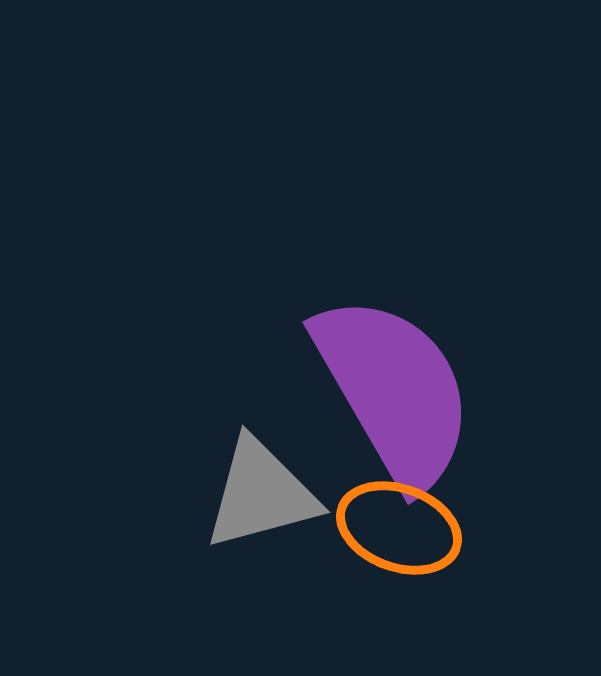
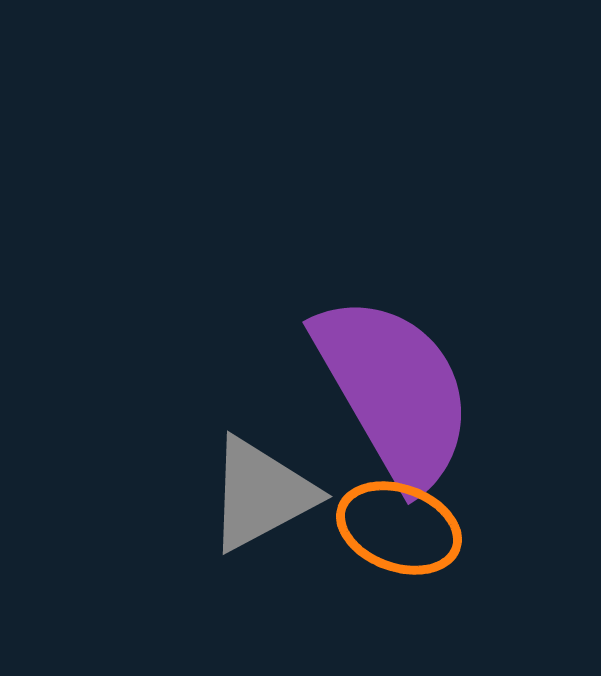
gray triangle: rotated 13 degrees counterclockwise
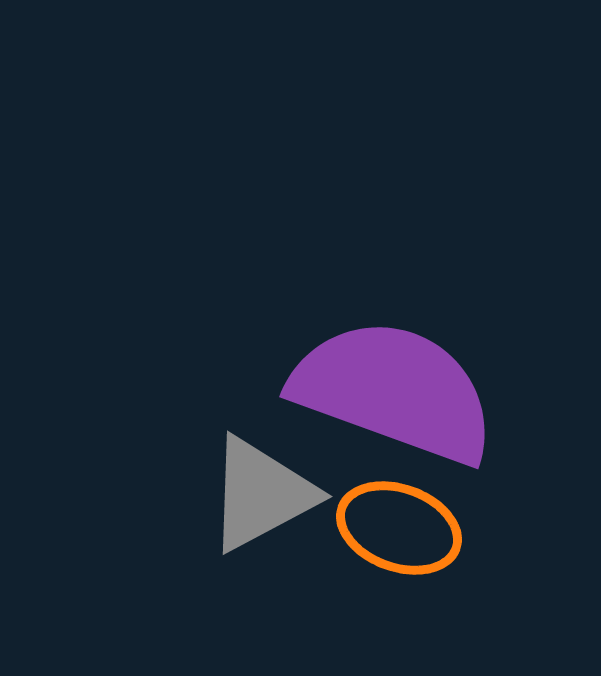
purple semicircle: rotated 40 degrees counterclockwise
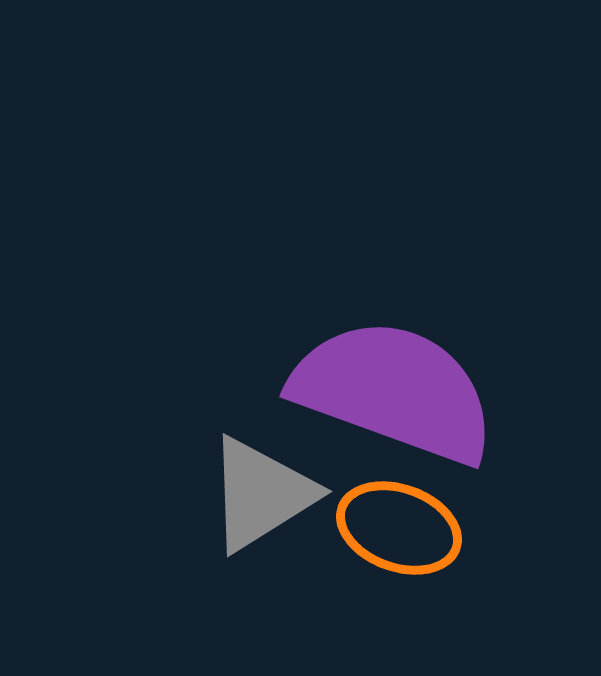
gray triangle: rotated 4 degrees counterclockwise
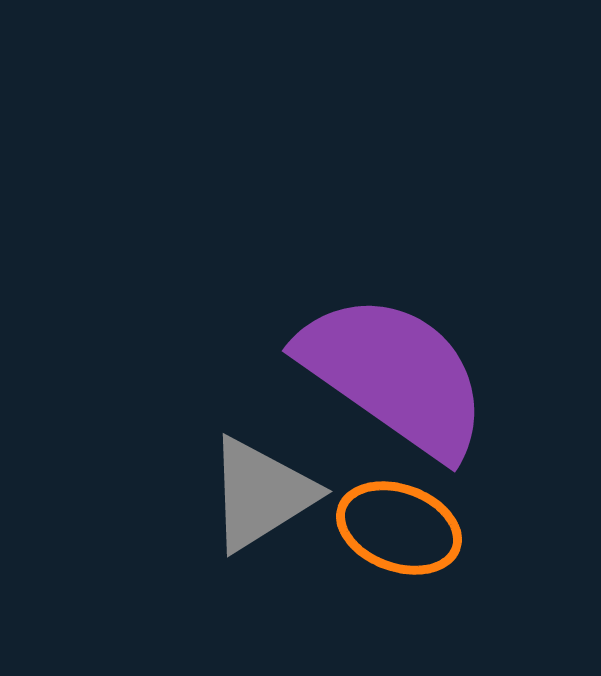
purple semicircle: moved 16 px up; rotated 15 degrees clockwise
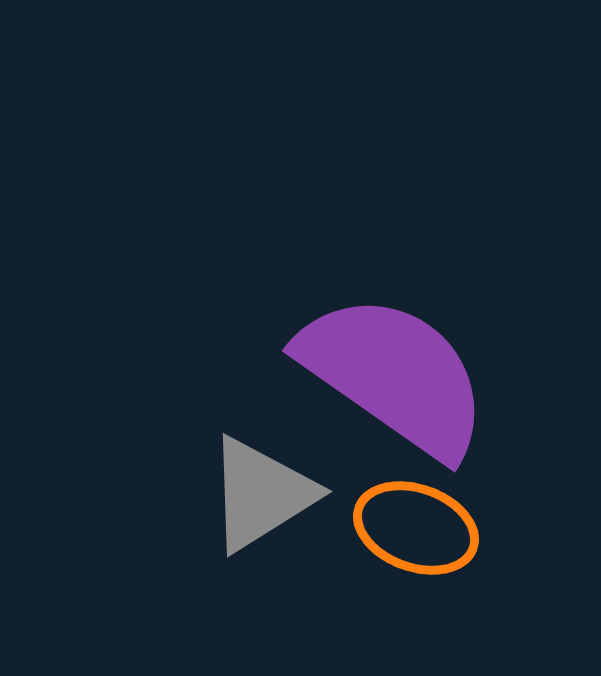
orange ellipse: moved 17 px right
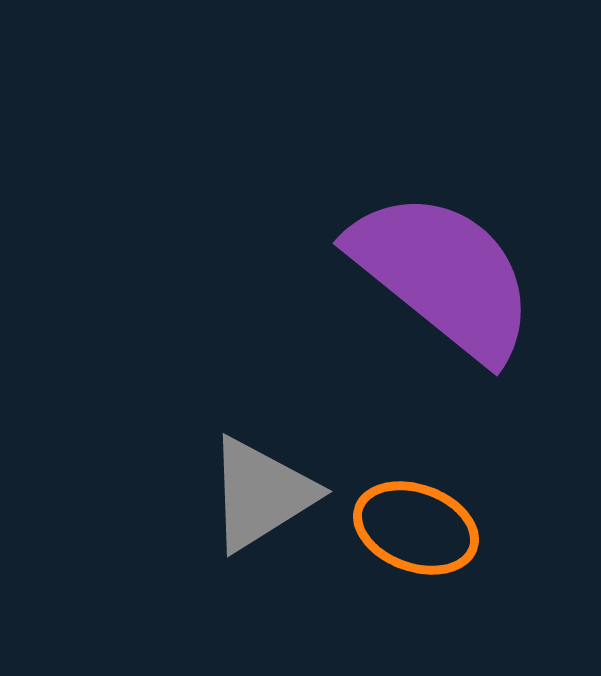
purple semicircle: moved 49 px right, 100 px up; rotated 4 degrees clockwise
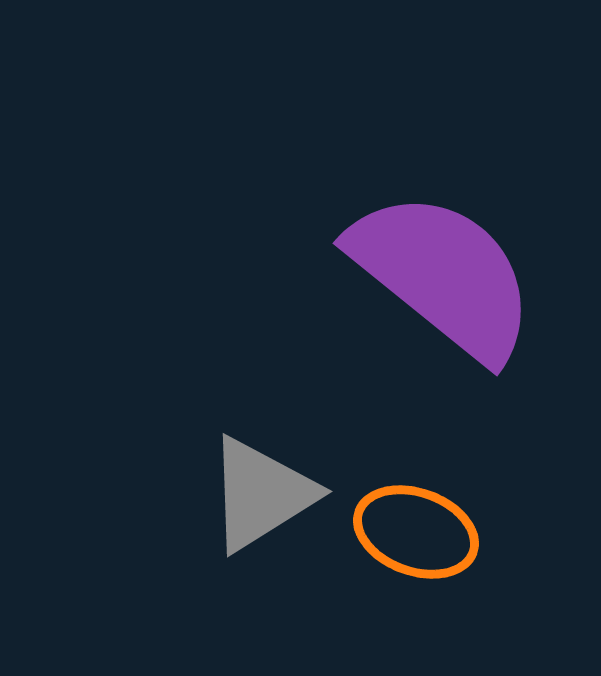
orange ellipse: moved 4 px down
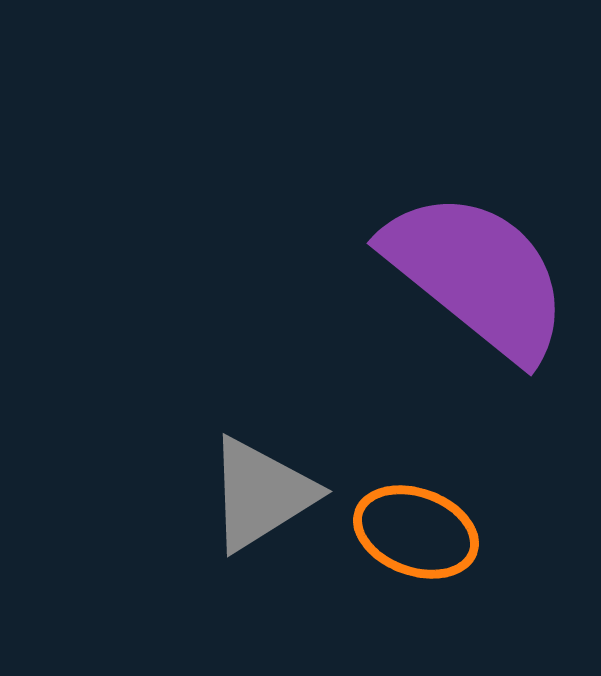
purple semicircle: moved 34 px right
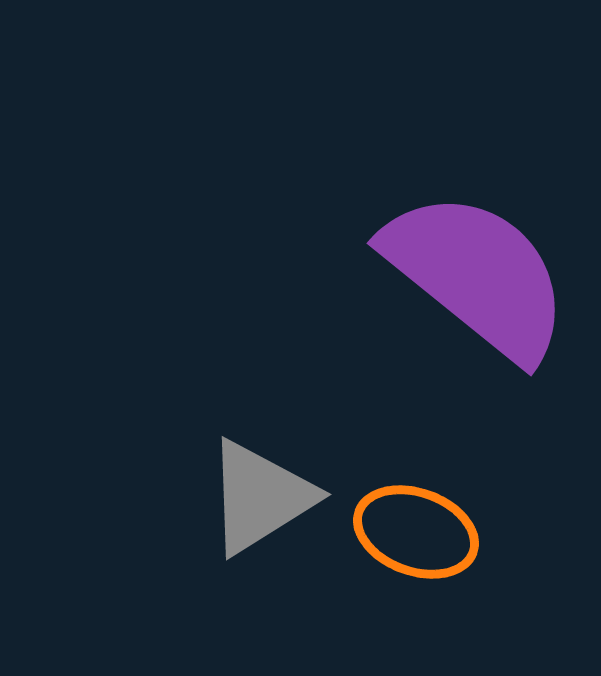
gray triangle: moved 1 px left, 3 px down
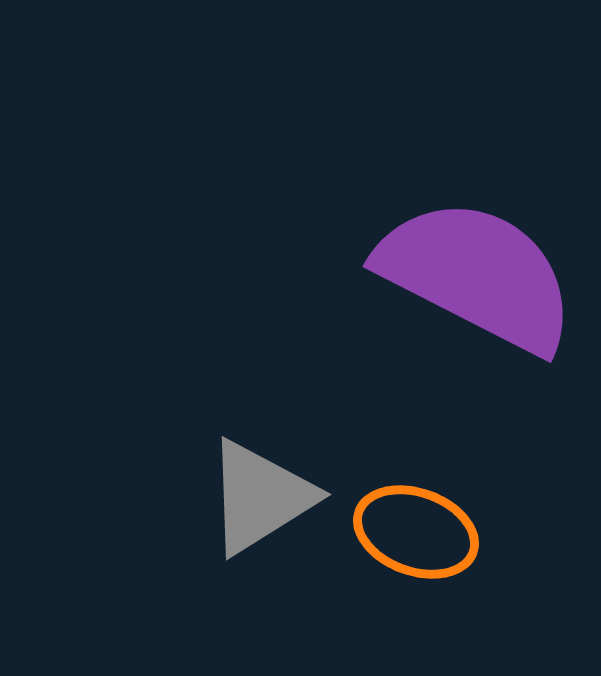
purple semicircle: rotated 12 degrees counterclockwise
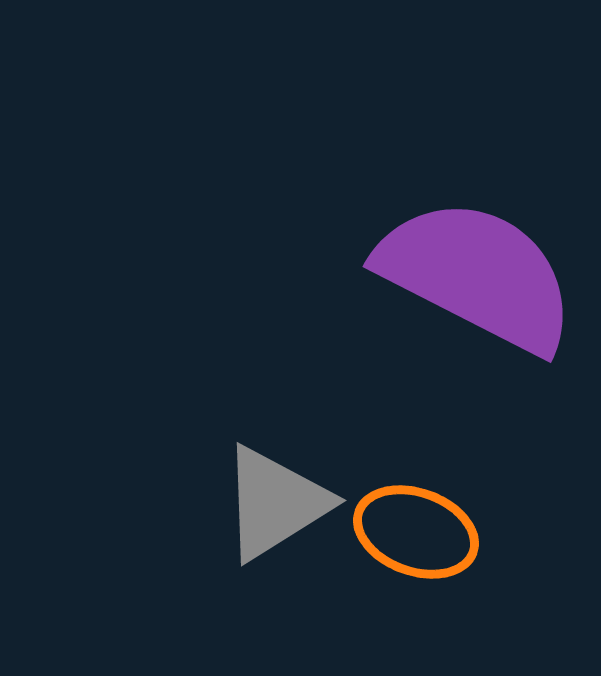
gray triangle: moved 15 px right, 6 px down
